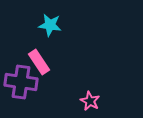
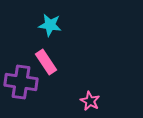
pink rectangle: moved 7 px right
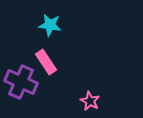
purple cross: rotated 16 degrees clockwise
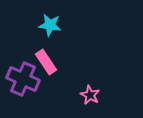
purple cross: moved 2 px right, 3 px up
pink star: moved 6 px up
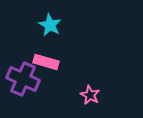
cyan star: rotated 20 degrees clockwise
pink rectangle: rotated 40 degrees counterclockwise
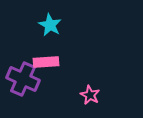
pink rectangle: rotated 20 degrees counterclockwise
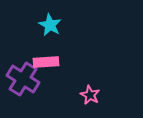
purple cross: rotated 8 degrees clockwise
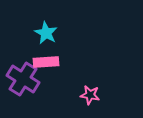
cyan star: moved 4 px left, 8 px down
pink star: rotated 18 degrees counterclockwise
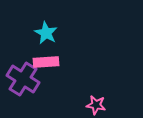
pink star: moved 6 px right, 10 px down
